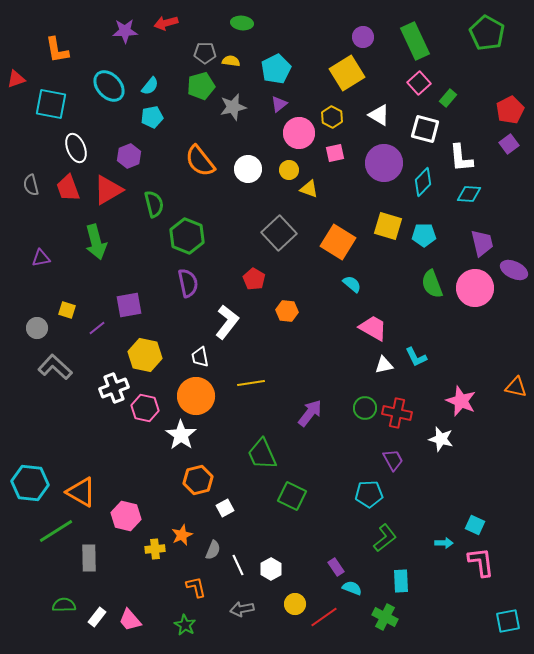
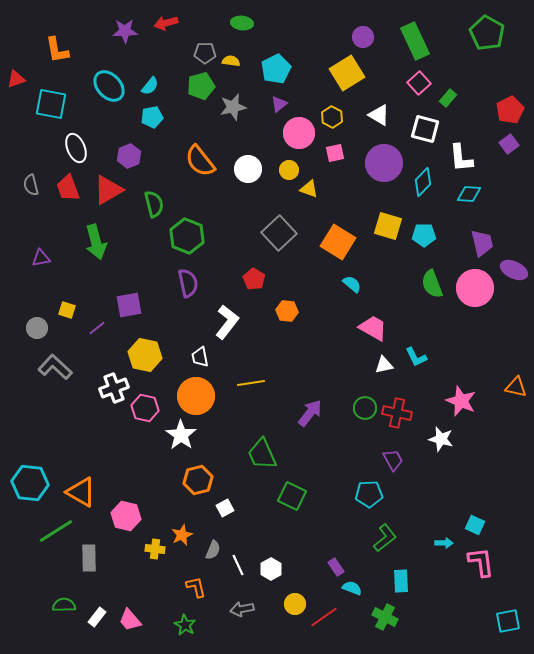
yellow cross at (155, 549): rotated 12 degrees clockwise
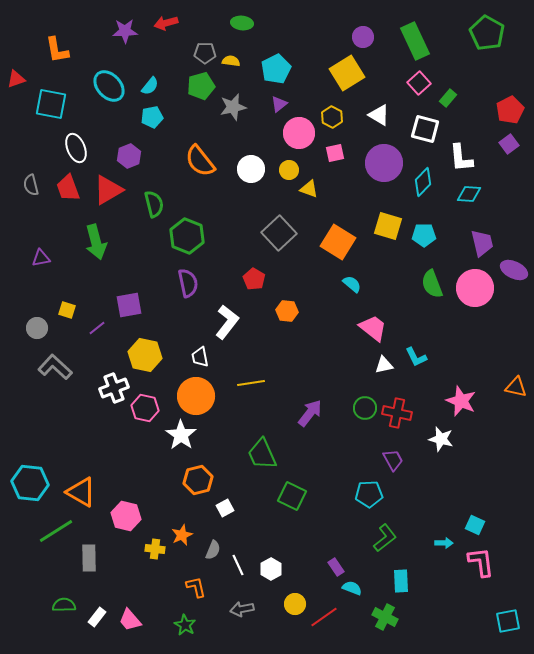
white circle at (248, 169): moved 3 px right
pink trapezoid at (373, 328): rotated 8 degrees clockwise
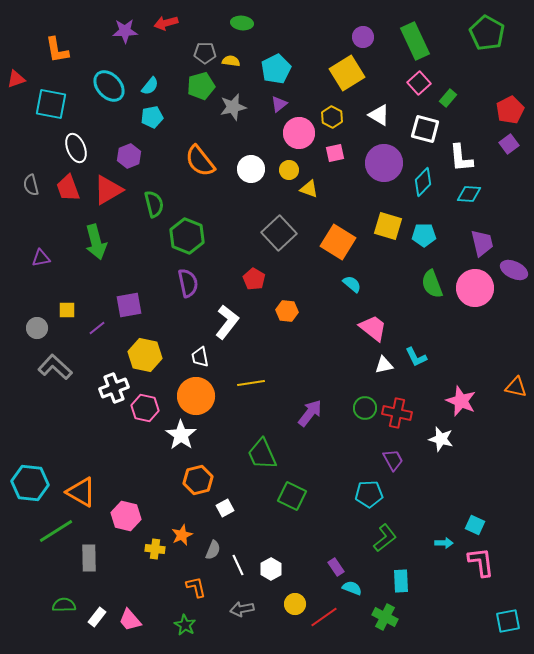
yellow square at (67, 310): rotated 18 degrees counterclockwise
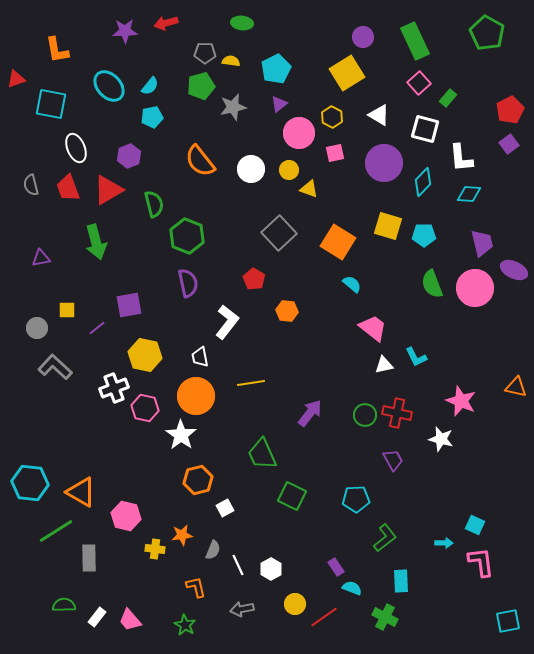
green circle at (365, 408): moved 7 px down
cyan pentagon at (369, 494): moved 13 px left, 5 px down
orange star at (182, 535): rotated 15 degrees clockwise
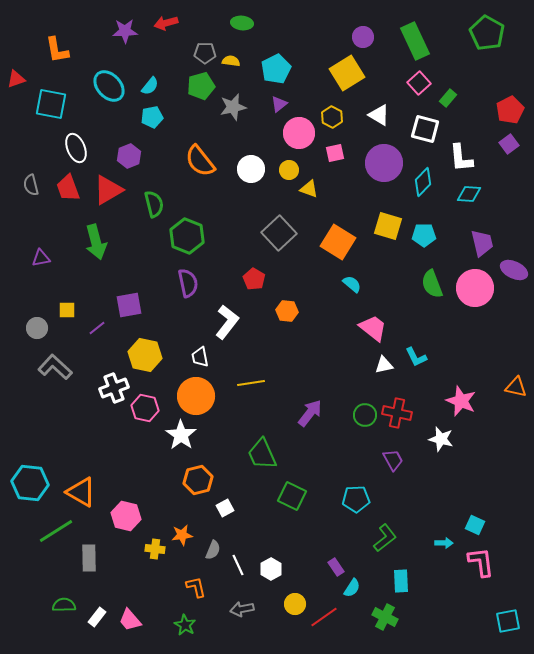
cyan semicircle at (352, 588): rotated 102 degrees clockwise
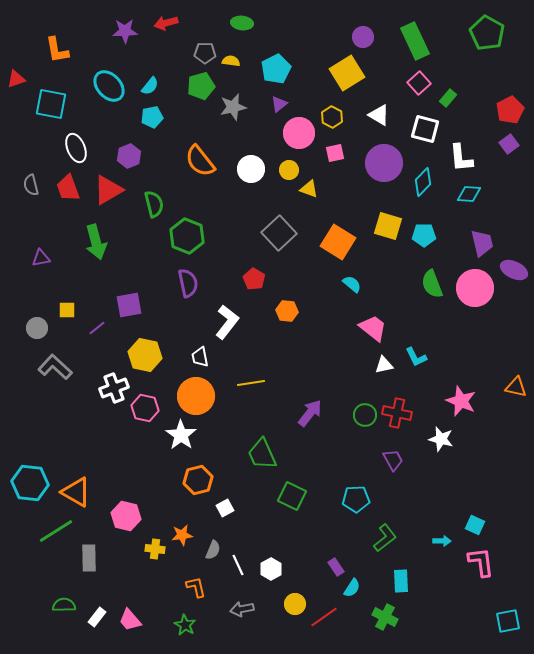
orange triangle at (81, 492): moved 5 px left
cyan arrow at (444, 543): moved 2 px left, 2 px up
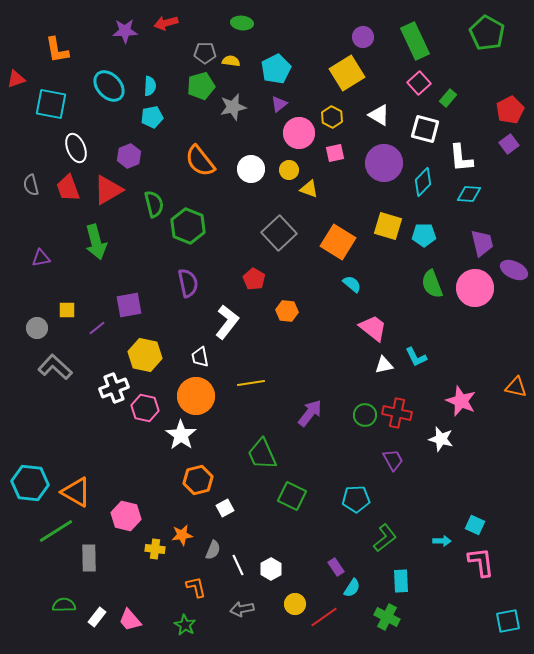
cyan semicircle at (150, 86): rotated 36 degrees counterclockwise
green hexagon at (187, 236): moved 1 px right, 10 px up
green cross at (385, 617): moved 2 px right
